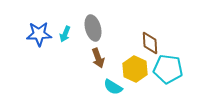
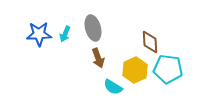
brown diamond: moved 1 px up
yellow hexagon: moved 1 px down; rotated 10 degrees clockwise
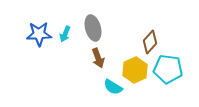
brown diamond: rotated 45 degrees clockwise
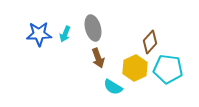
yellow hexagon: moved 2 px up
